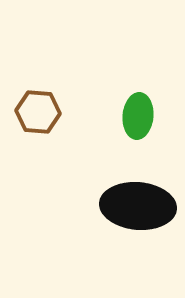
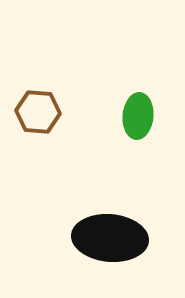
black ellipse: moved 28 px left, 32 px down
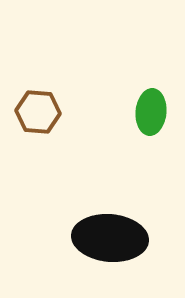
green ellipse: moved 13 px right, 4 px up
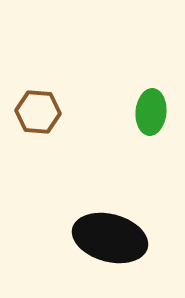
black ellipse: rotated 10 degrees clockwise
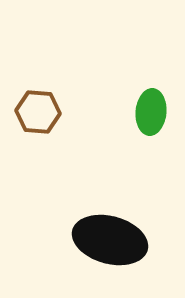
black ellipse: moved 2 px down
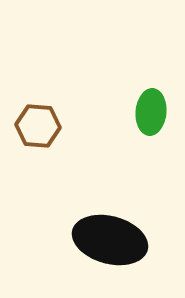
brown hexagon: moved 14 px down
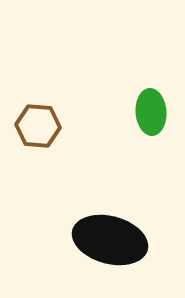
green ellipse: rotated 9 degrees counterclockwise
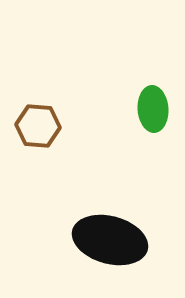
green ellipse: moved 2 px right, 3 px up
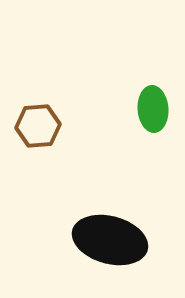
brown hexagon: rotated 9 degrees counterclockwise
